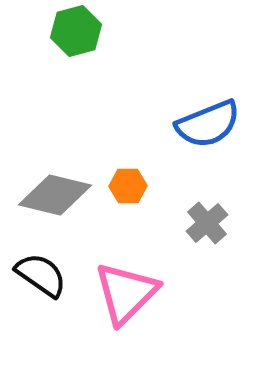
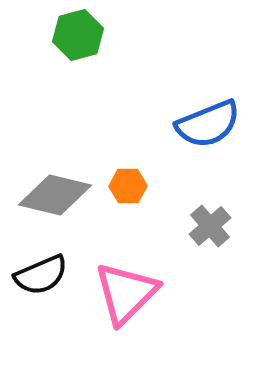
green hexagon: moved 2 px right, 4 px down
gray cross: moved 3 px right, 3 px down
black semicircle: rotated 122 degrees clockwise
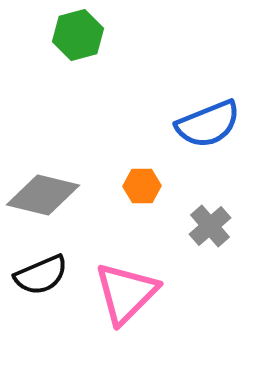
orange hexagon: moved 14 px right
gray diamond: moved 12 px left
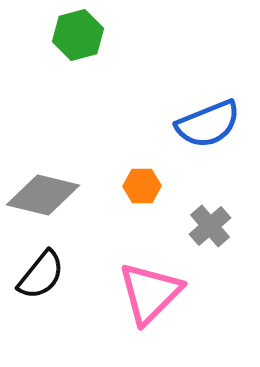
black semicircle: rotated 28 degrees counterclockwise
pink triangle: moved 24 px right
